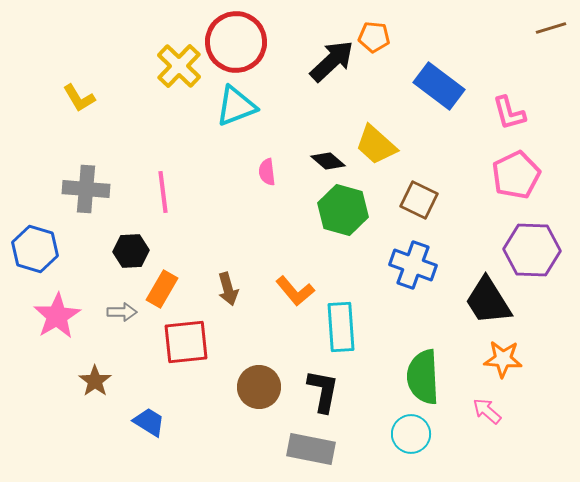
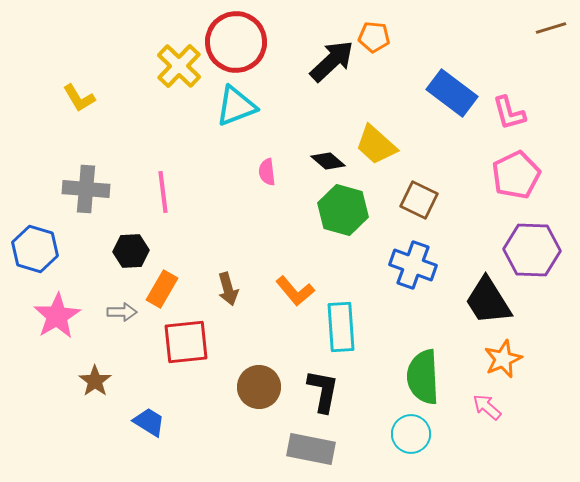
blue rectangle: moved 13 px right, 7 px down
orange star: rotated 27 degrees counterclockwise
pink arrow: moved 4 px up
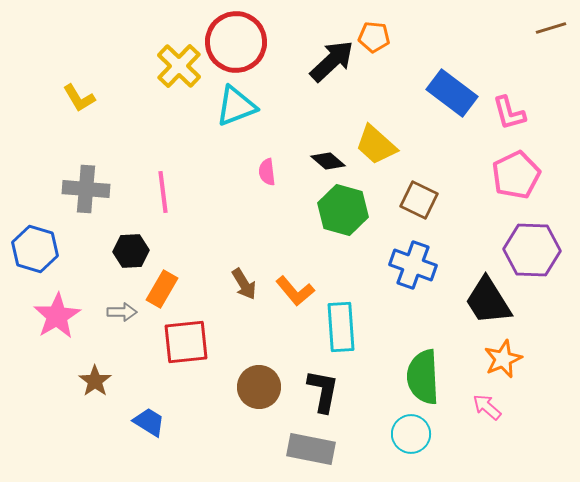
brown arrow: moved 16 px right, 5 px up; rotated 16 degrees counterclockwise
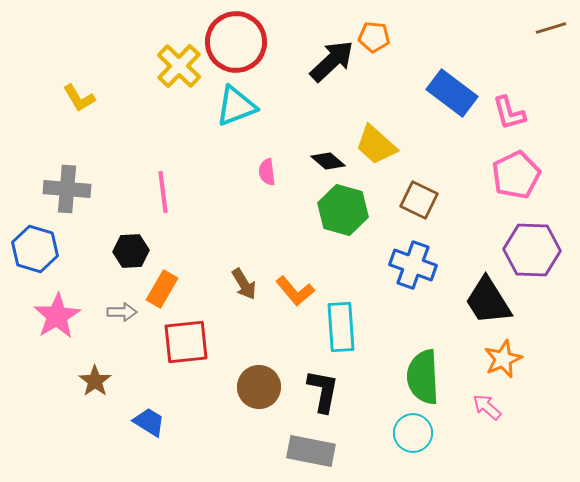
gray cross: moved 19 px left
cyan circle: moved 2 px right, 1 px up
gray rectangle: moved 2 px down
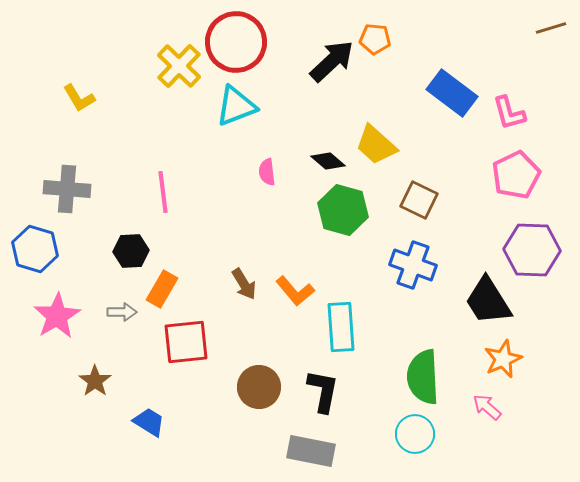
orange pentagon: moved 1 px right, 2 px down
cyan circle: moved 2 px right, 1 px down
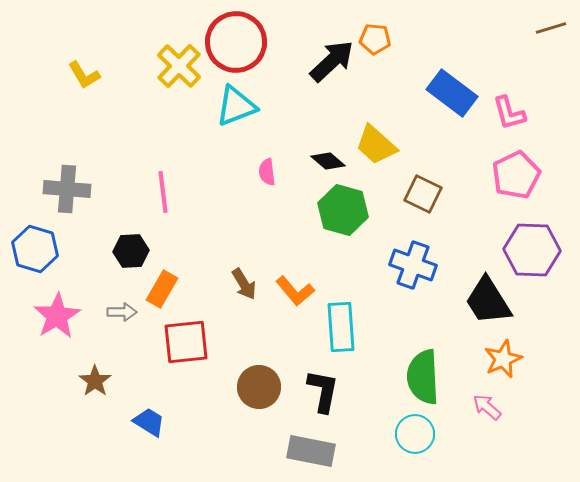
yellow L-shape: moved 5 px right, 23 px up
brown square: moved 4 px right, 6 px up
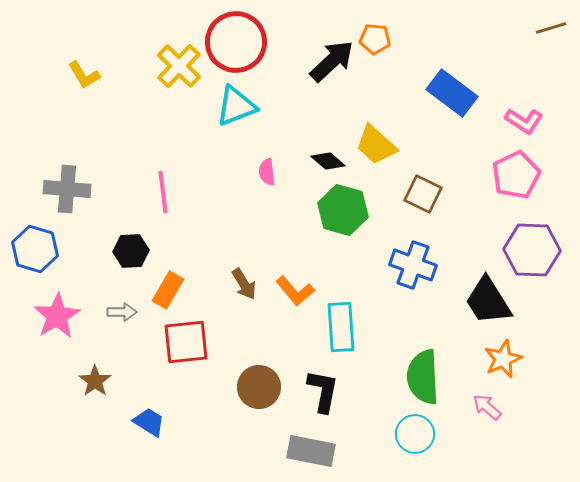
pink L-shape: moved 15 px right, 8 px down; rotated 42 degrees counterclockwise
orange rectangle: moved 6 px right, 1 px down
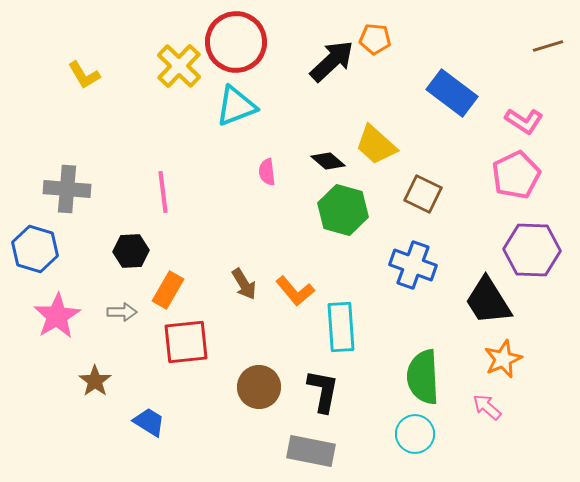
brown line: moved 3 px left, 18 px down
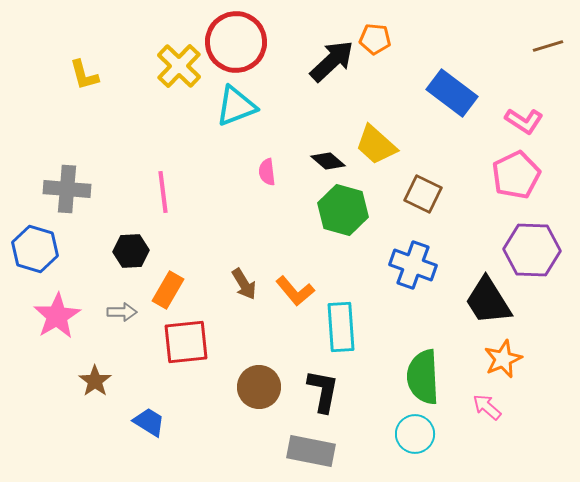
yellow L-shape: rotated 16 degrees clockwise
